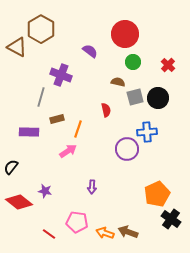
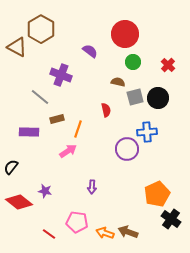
gray line: moved 1 px left; rotated 66 degrees counterclockwise
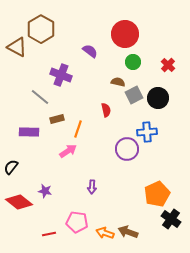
gray square: moved 1 px left, 2 px up; rotated 12 degrees counterclockwise
red line: rotated 48 degrees counterclockwise
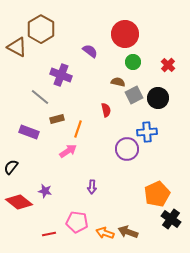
purple rectangle: rotated 18 degrees clockwise
